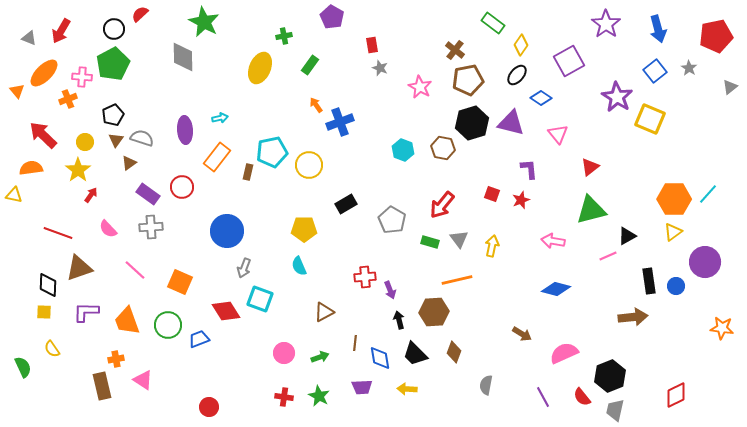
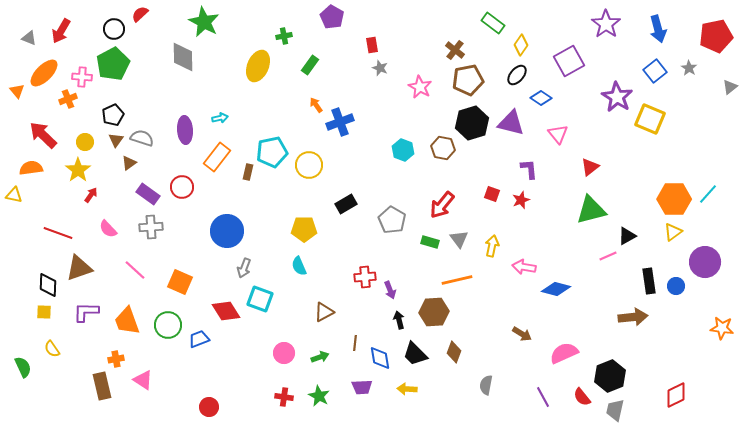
yellow ellipse at (260, 68): moved 2 px left, 2 px up
pink arrow at (553, 241): moved 29 px left, 26 px down
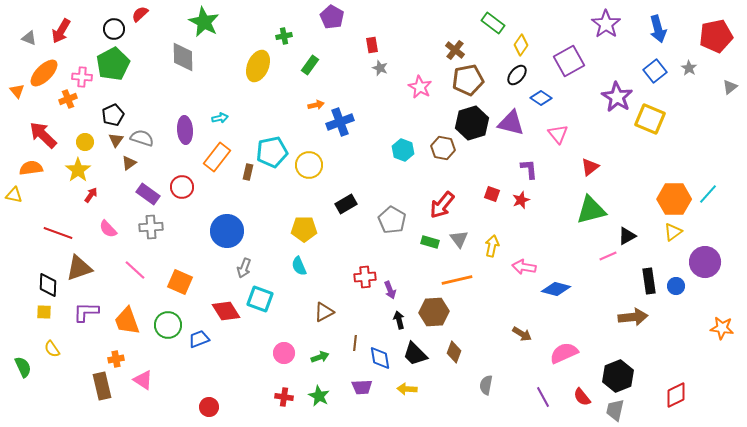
orange arrow at (316, 105): rotated 112 degrees clockwise
black hexagon at (610, 376): moved 8 px right
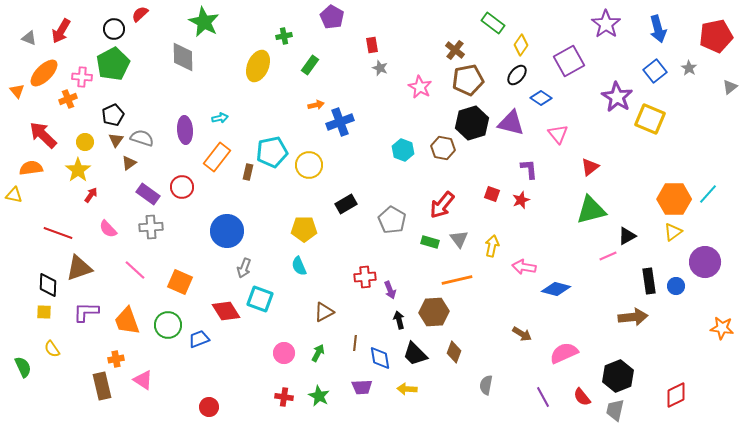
green arrow at (320, 357): moved 2 px left, 4 px up; rotated 42 degrees counterclockwise
